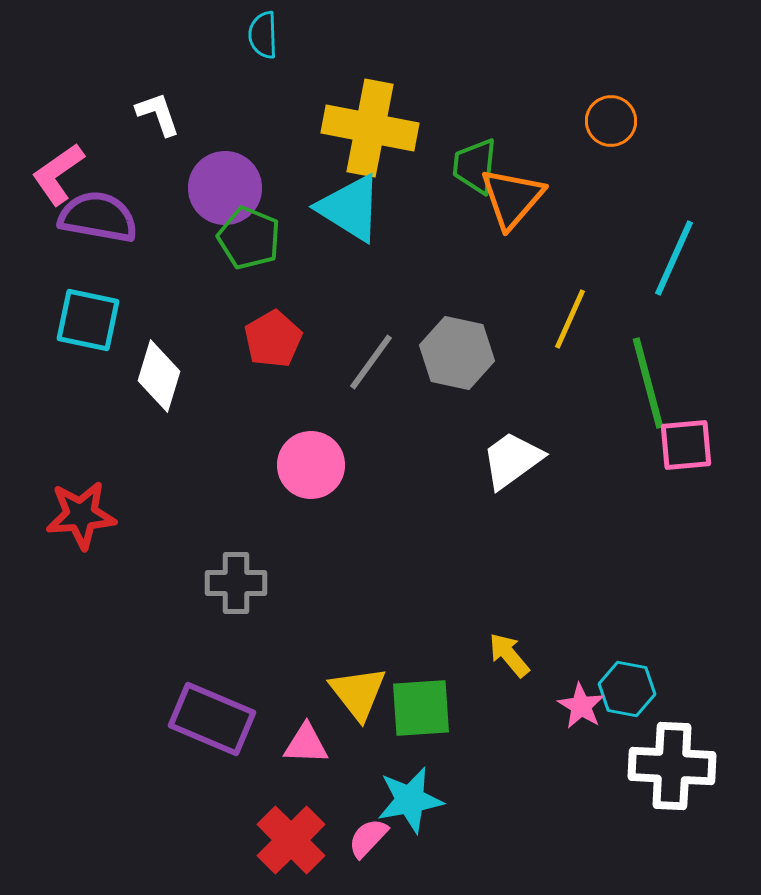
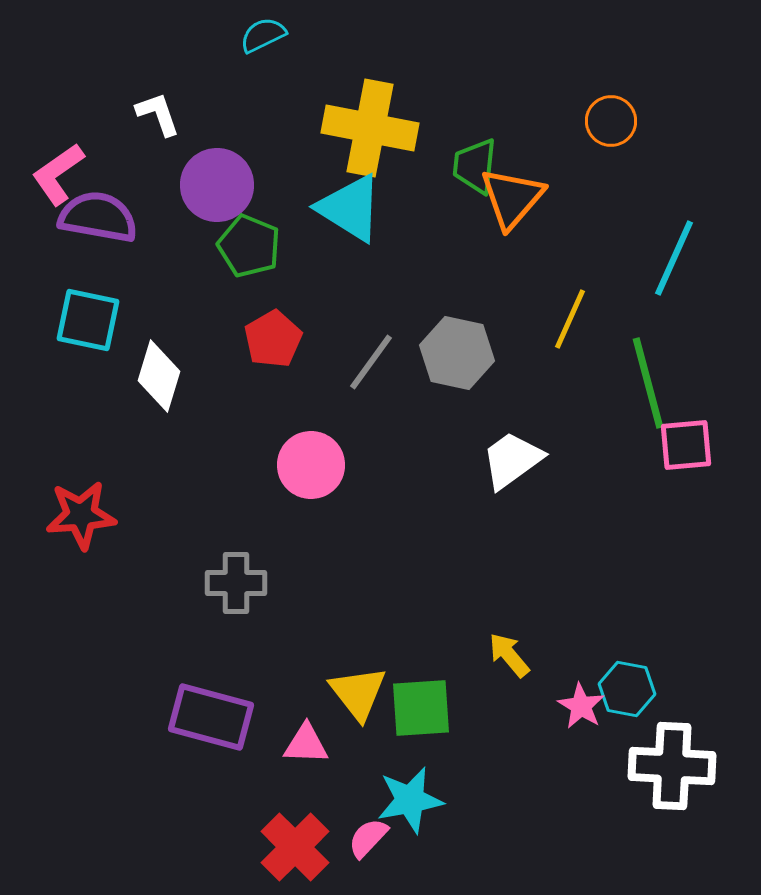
cyan semicircle: rotated 66 degrees clockwise
purple circle: moved 8 px left, 3 px up
green pentagon: moved 8 px down
purple rectangle: moved 1 px left, 2 px up; rotated 8 degrees counterclockwise
red cross: moved 4 px right, 7 px down
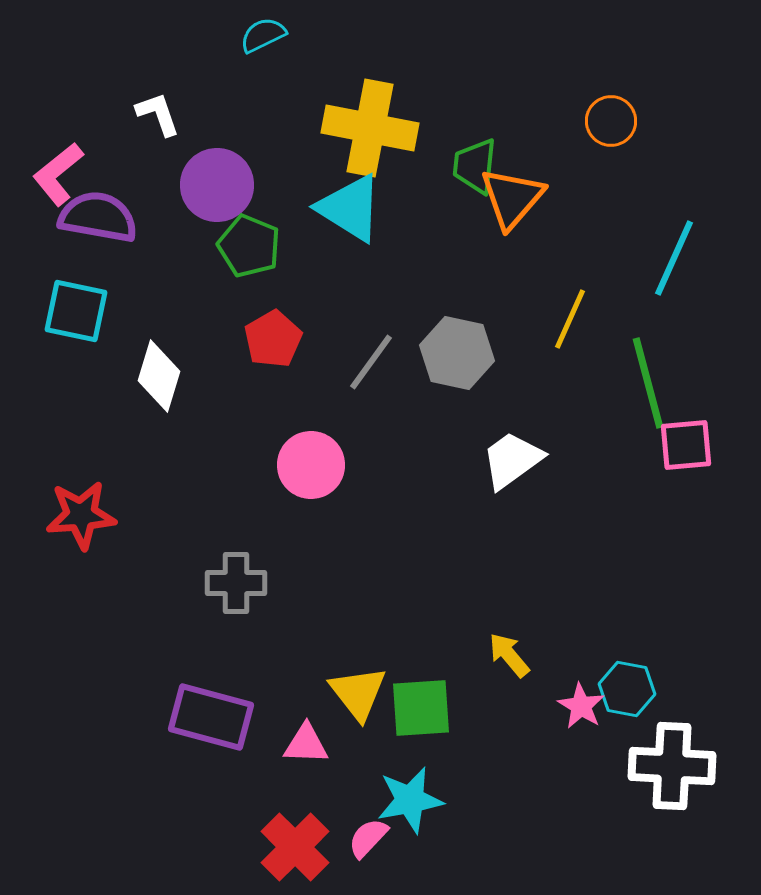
pink L-shape: rotated 4 degrees counterclockwise
cyan square: moved 12 px left, 9 px up
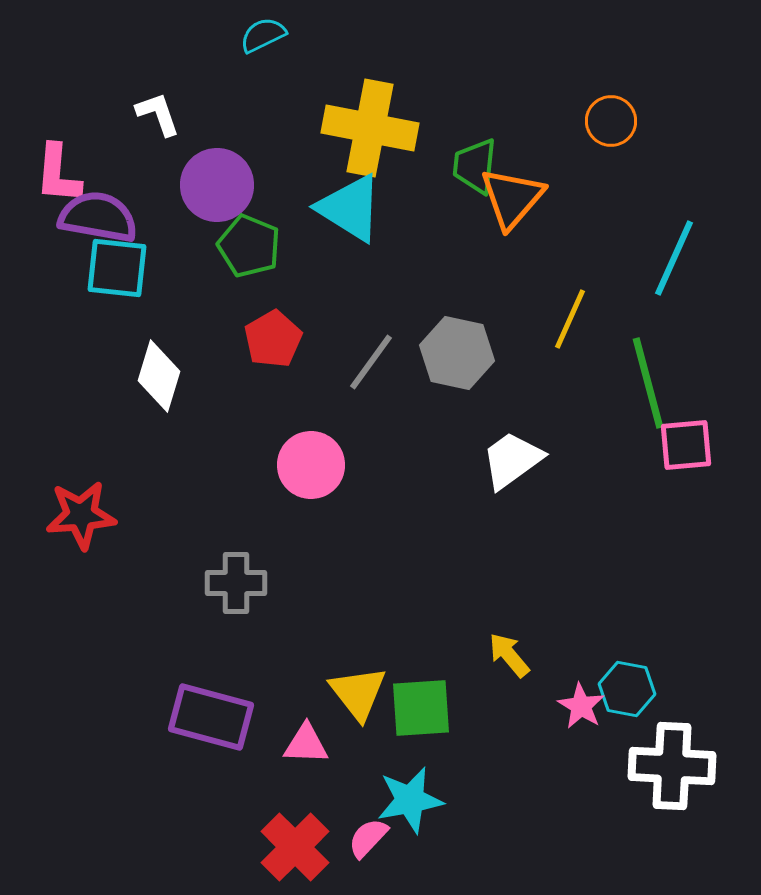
pink L-shape: rotated 46 degrees counterclockwise
cyan square: moved 41 px right, 43 px up; rotated 6 degrees counterclockwise
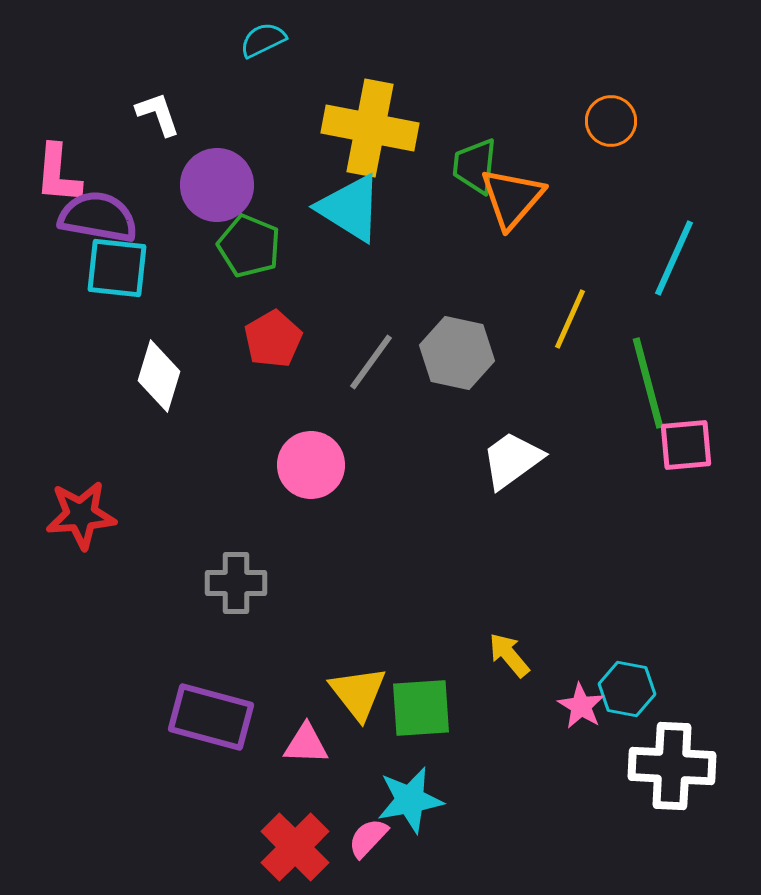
cyan semicircle: moved 5 px down
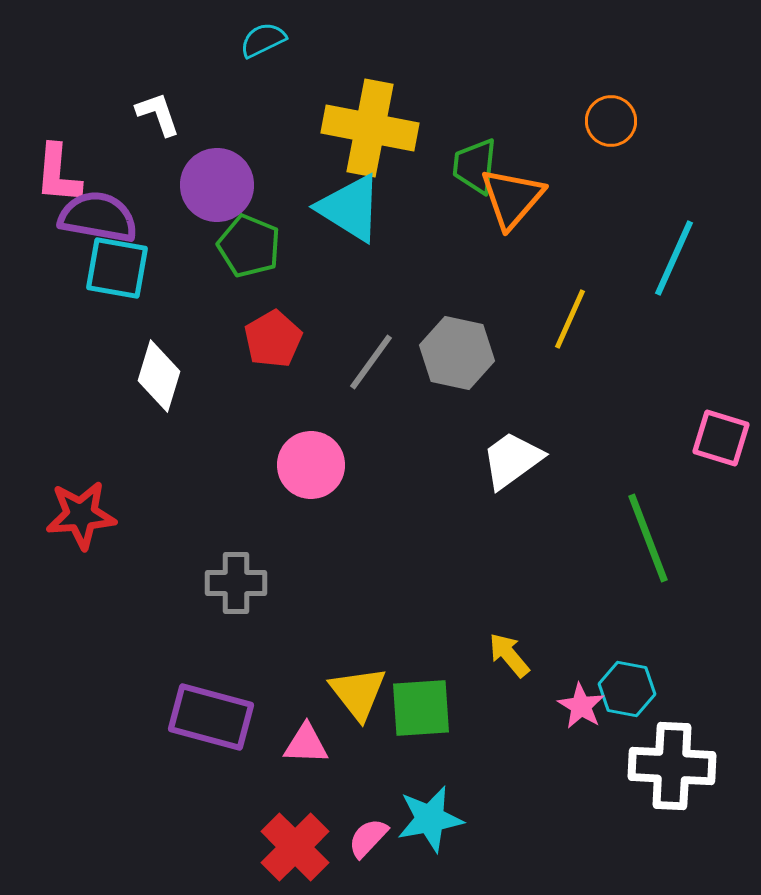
cyan square: rotated 4 degrees clockwise
green line: moved 155 px down; rotated 6 degrees counterclockwise
pink square: moved 35 px right, 7 px up; rotated 22 degrees clockwise
cyan star: moved 20 px right, 19 px down
